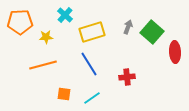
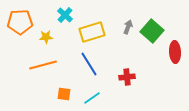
green square: moved 1 px up
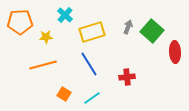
orange square: rotated 24 degrees clockwise
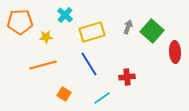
cyan line: moved 10 px right
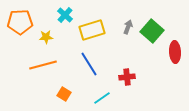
yellow rectangle: moved 2 px up
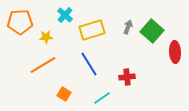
orange line: rotated 16 degrees counterclockwise
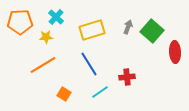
cyan cross: moved 9 px left, 2 px down
cyan line: moved 2 px left, 6 px up
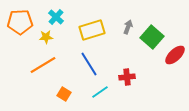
green square: moved 6 px down
red ellipse: moved 3 px down; rotated 50 degrees clockwise
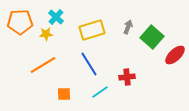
yellow star: moved 3 px up
orange square: rotated 32 degrees counterclockwise
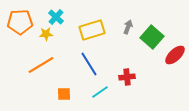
orange line: moved 2 px left
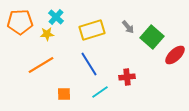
gray arrow: rotated 120 degrees clockwise
yellow star: moved 1 px right
